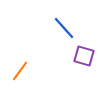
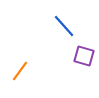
blue line: moved 2 px up
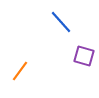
blue line: moved 3 px left, 4 px up
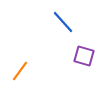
blue line: moved 2 px right
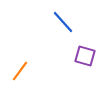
purple square: moved 1 px right
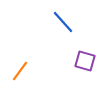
purple square: moved 5 px down
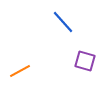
orange line: rotated 25 degrees clockwise
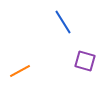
blue line: rotated 10 degrees clockwise
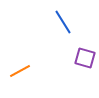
purple square: moved 3 px up
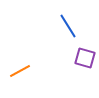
blue line: moved 5 px right, 4 px down
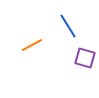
orange line: moved 12 px right, 26 px up
